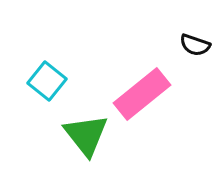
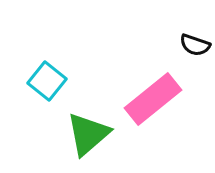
pink rectangle: moved 11 px right, 5 px down
green triangle: moved 2 px right, 1 px up; rotated 27 degrees clockwise
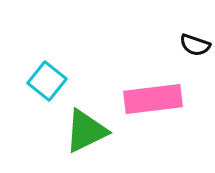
pink rectangle: rotated 32 degrees clockwise
green triangle: moved 2 px left, 3 px up; rotated 15 degrees clockwise
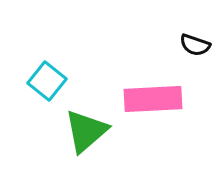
pink rectangle: rotated 4 degrees clockwise
green triangle: rotated 15 degrees counterclockwise
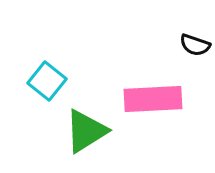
green triangle: rotated 9 degrees clockwise
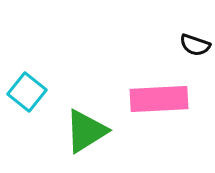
cyan square: moved 20 px left, 11 px down
pink rectangle: moved 6 px right
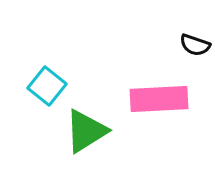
cyan square: moved 20 px right, 6 px up
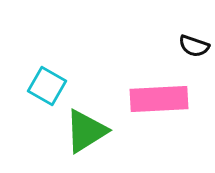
black semicircle: moved 1 px left, 1 px down
cyan square: rotated 9 degrees counterclockwise
